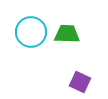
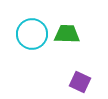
cyan circle: moved 1 px right, 2 px down
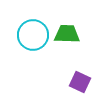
cyan circle: moved 1 px right, 1 px down
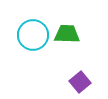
purple square: rotated 25 degrees clockwise
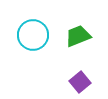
green trapezoid: moved 11 px right, 2 px down; rotated 24 degrees counterclockwise
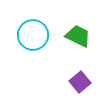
green trapezoid: rotated 48 degrees clockwise
